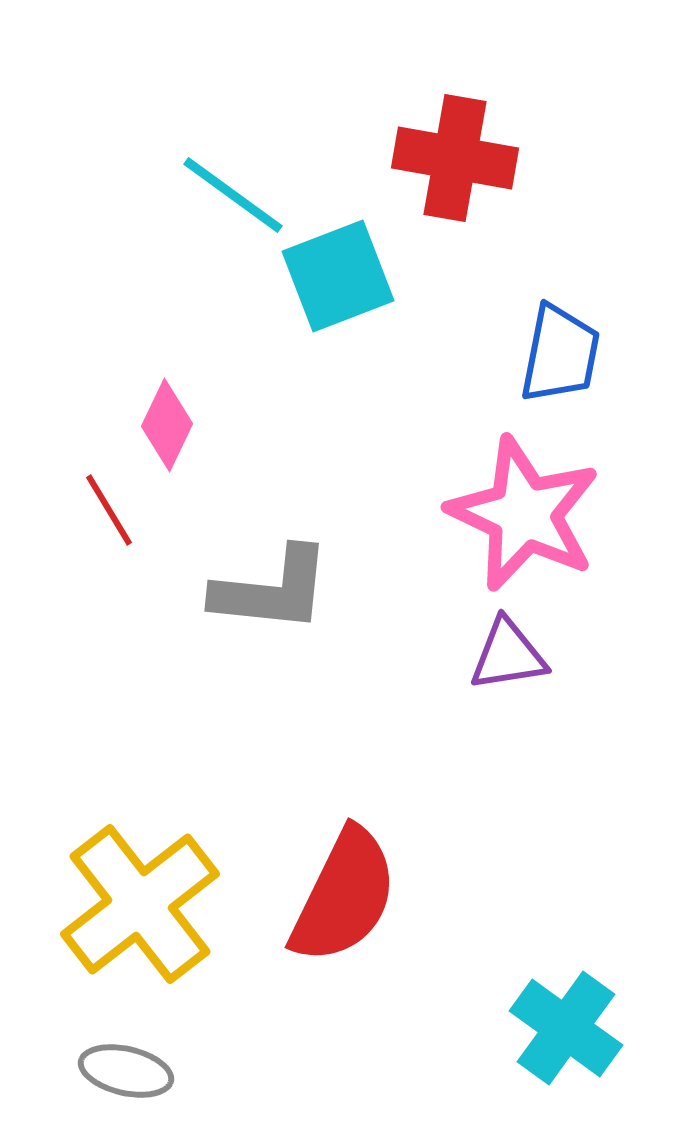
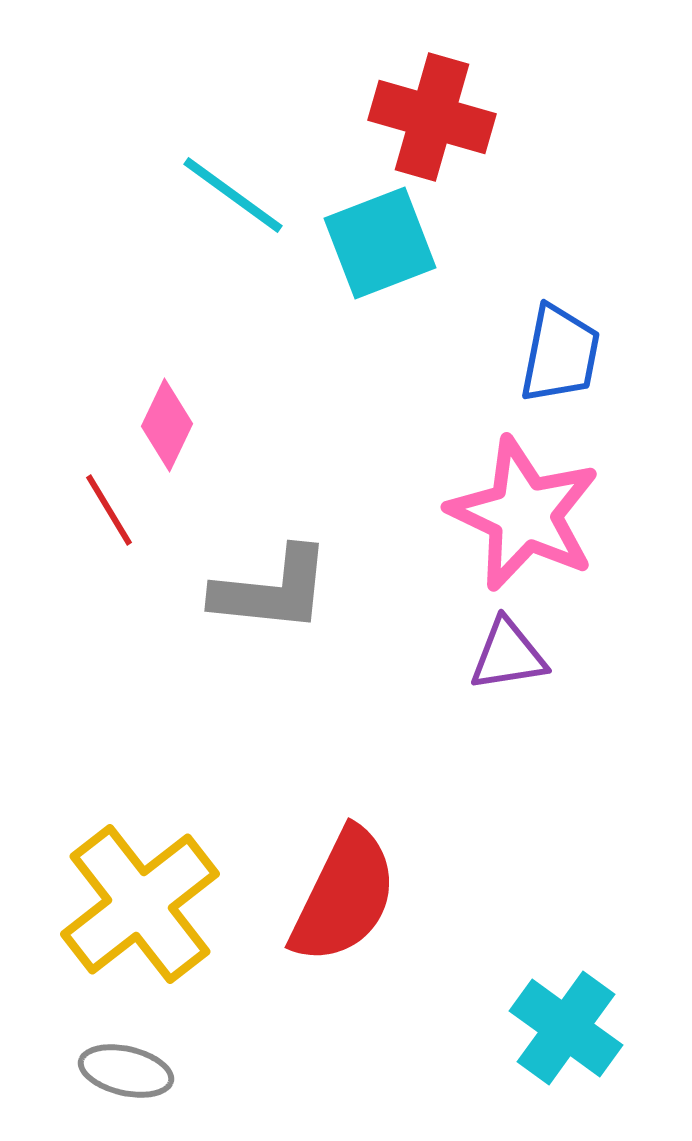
red cross: moved 23 px left, 41 px up; rotated 6 degrees clockwise
cyan square: moved 42 px right, 33 px up
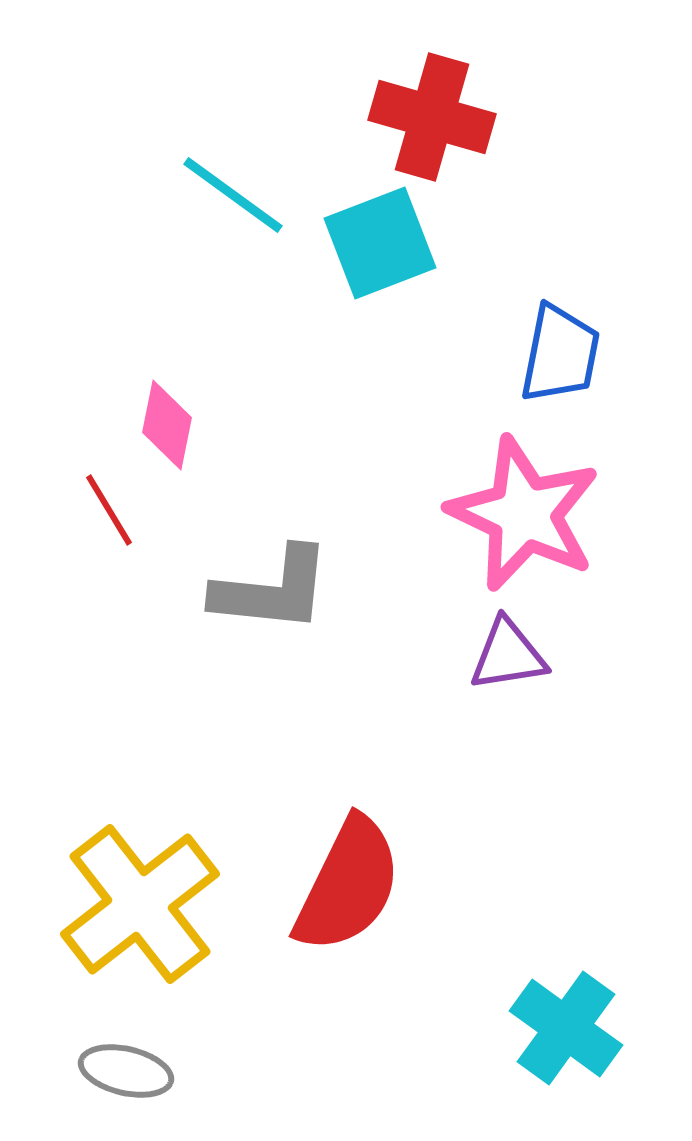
pink diamond: rotated 14 degrees counterclockwise
red semicircle: moved 4 px right, 11 px up
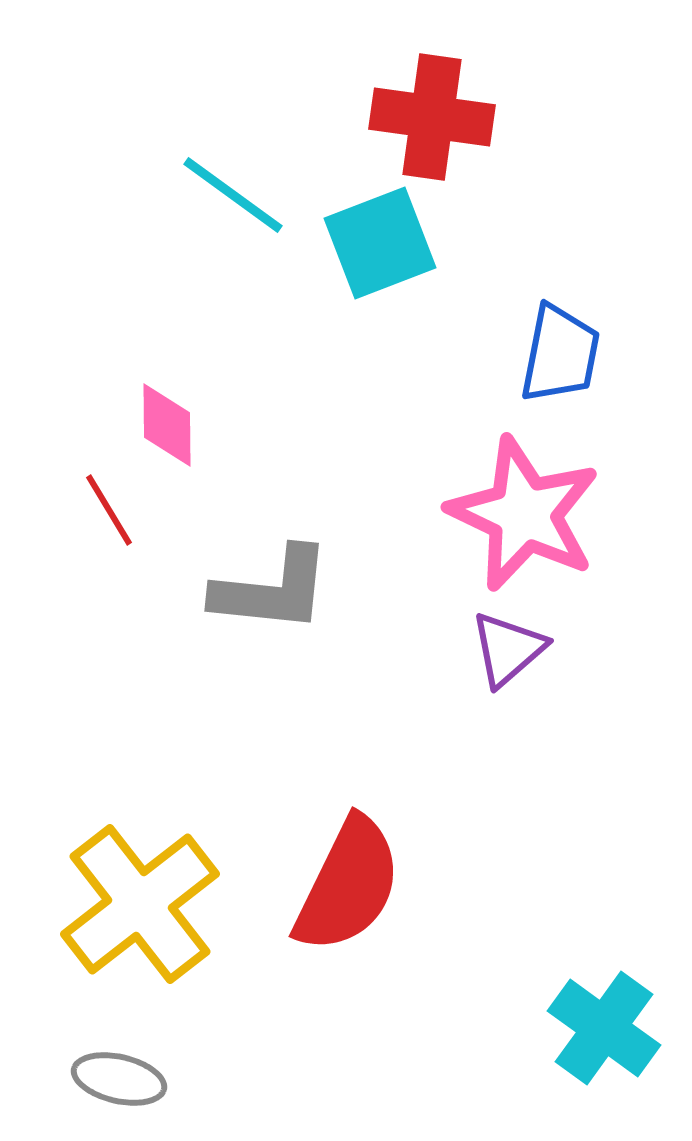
red cross: rotated 8 degrees counterclockwise
pink diamond: rotated 12 degrees counterclockwise
purple triangle: moved 6 px up; rotated 32 degrees counterclockwise
cyan cross: moved 38 px right
gray ellipse: moved 7 px left, 8 px down
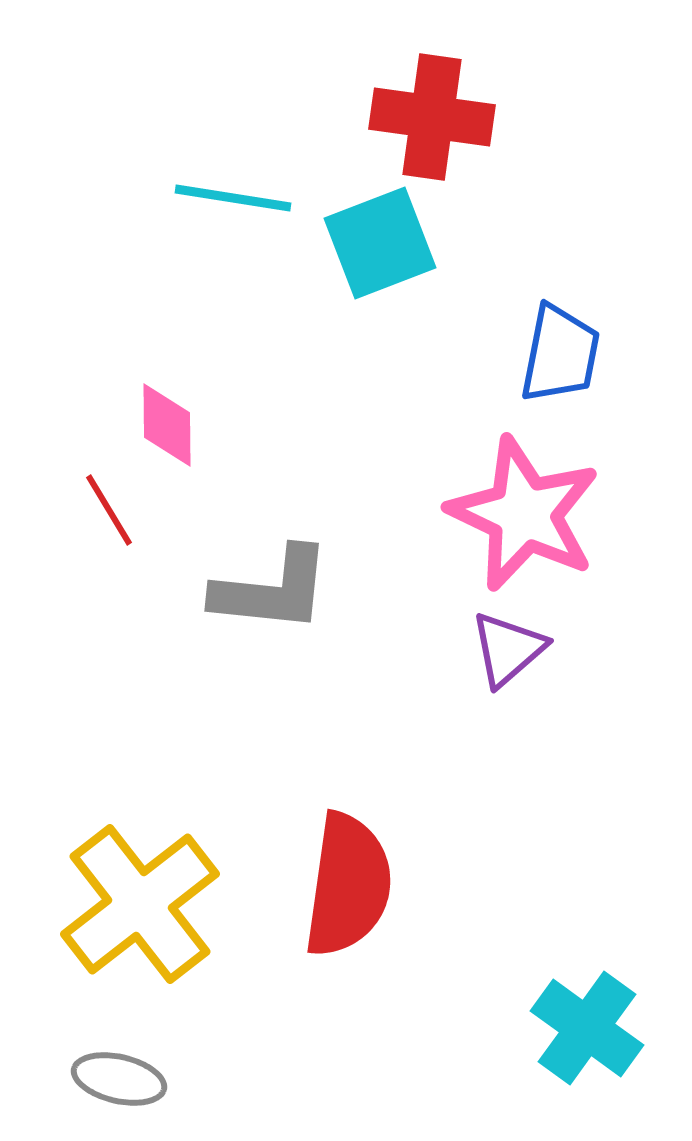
cyan line: moved 3 px down; rotated 27 degrees counterclockwise
red semicircle: rotated 18 degrees counterclockwise
cyan cross: moved 17 px left
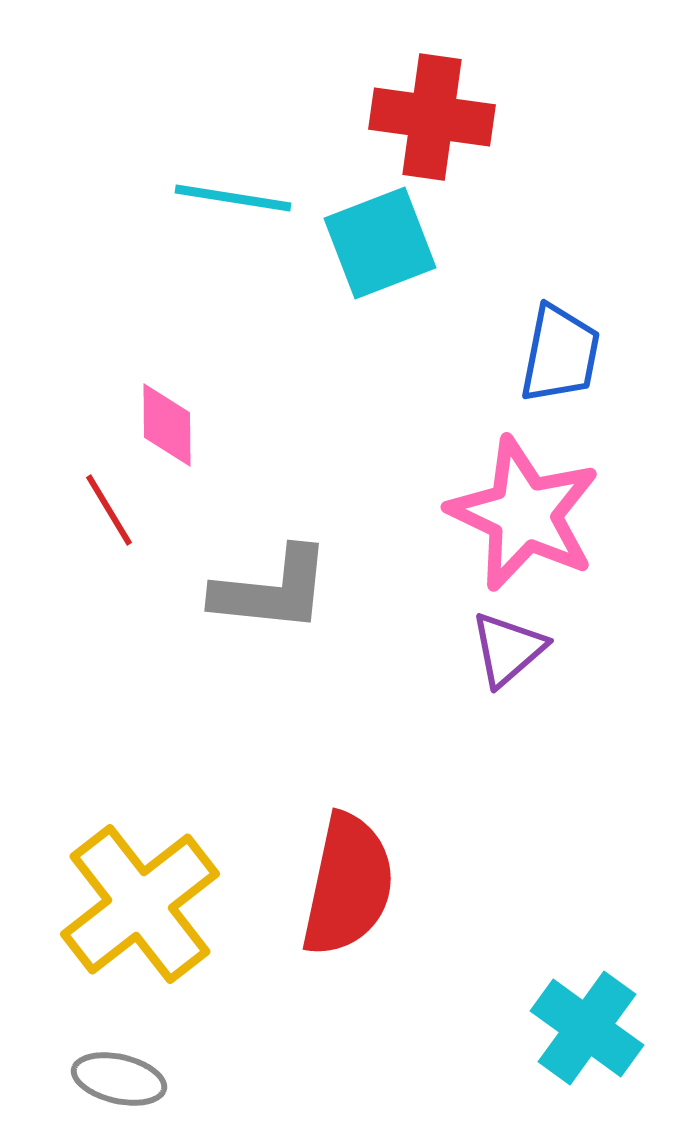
red semicircle: rotated 4 degrees clockwise
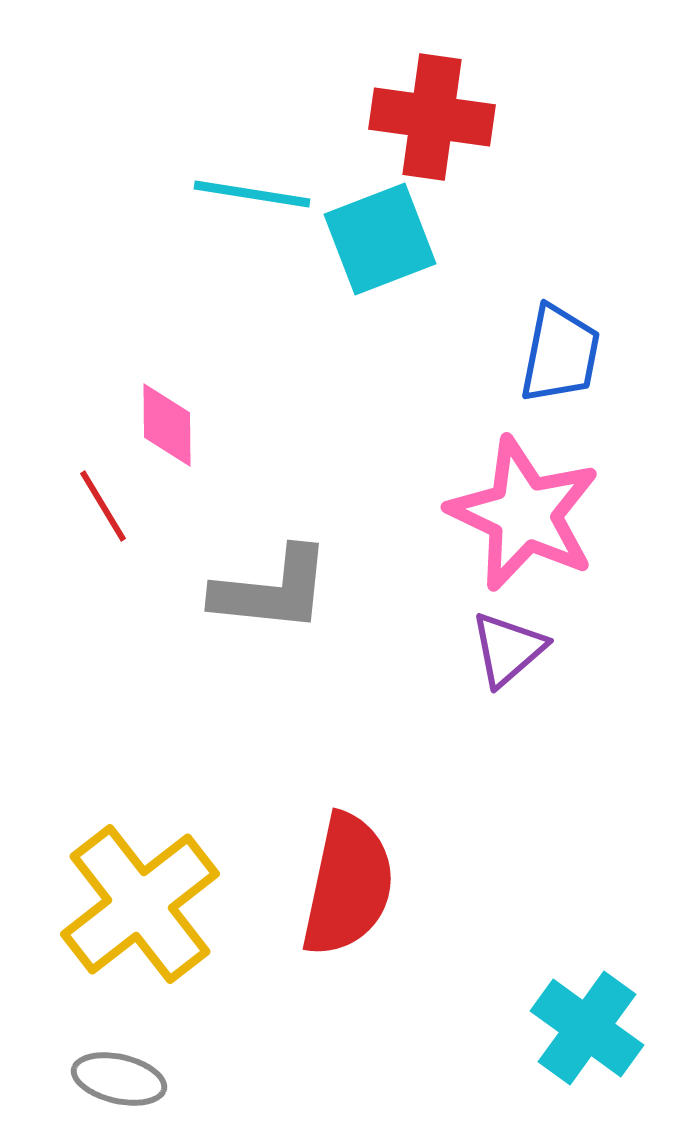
cyan line: moved 19 px right, 4 px up
cyan square: moved 4 px up
red line: moved 6 px left, 4 px up
